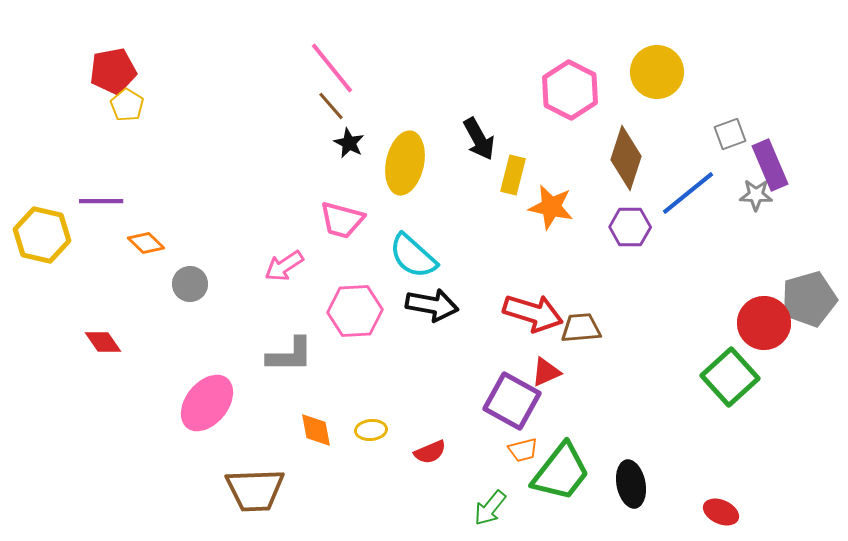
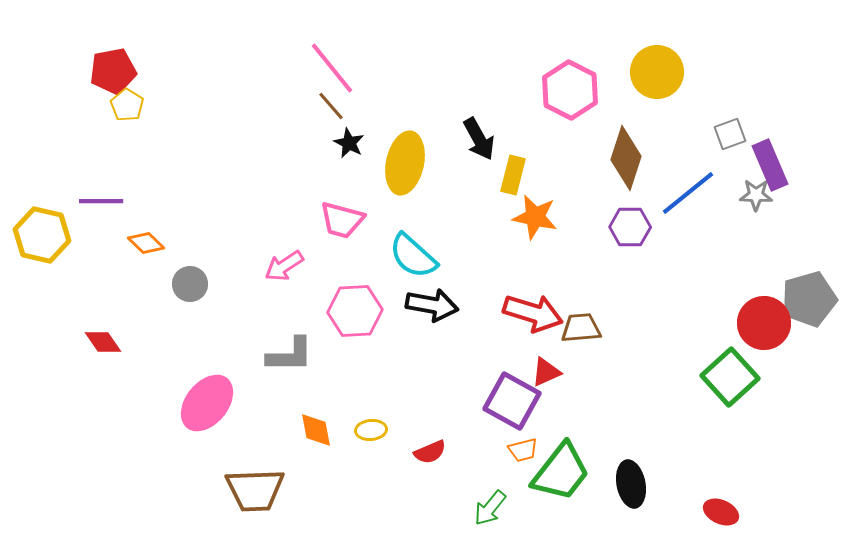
orange star at (551, 207): moved 16 px left, 10 px down
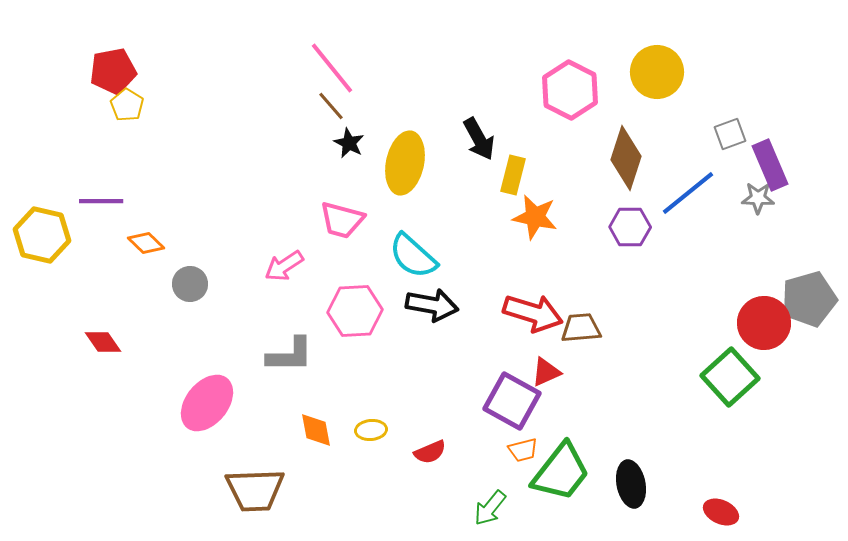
gray star at (756, 195): moved 2 px right, 3 px down
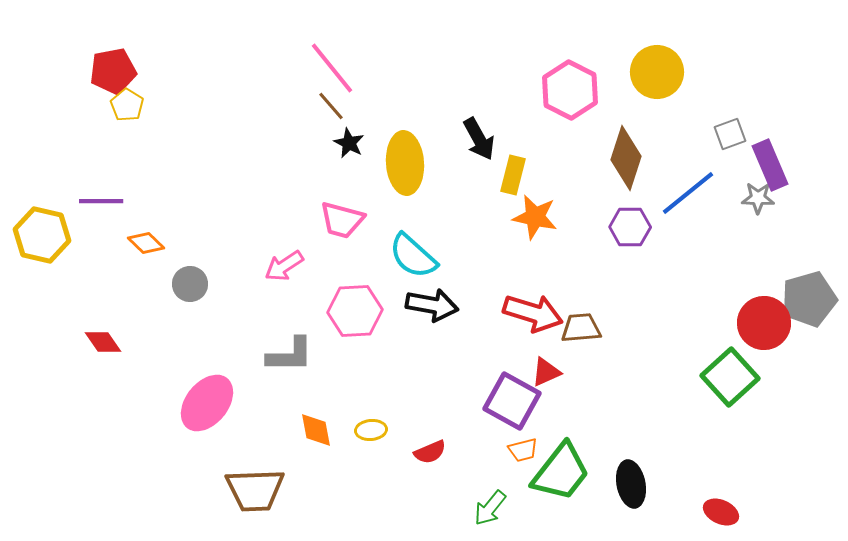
yellow ellipse at (405, 163): rotated 16 degrees counterclockwise
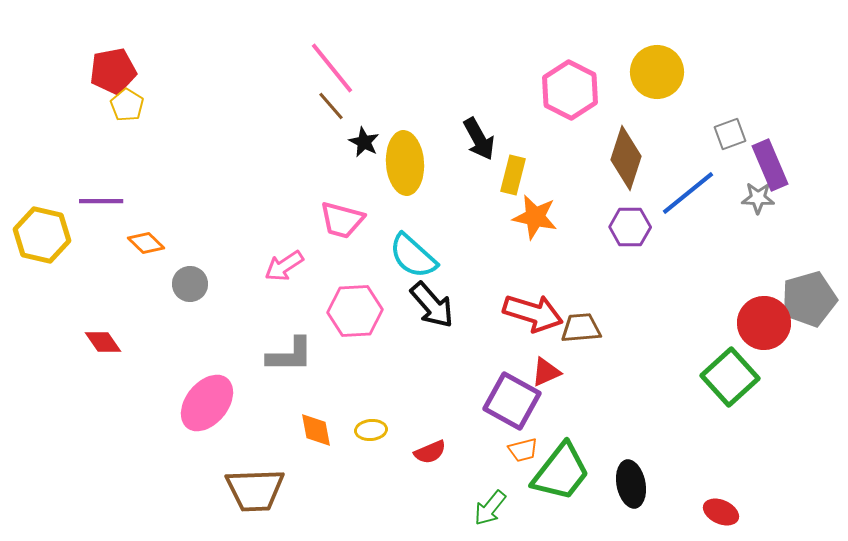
black star at (349, 143): moved 15 px right, 1 px up
black arrow at (432, 305): rotated 39 degrees clockwise
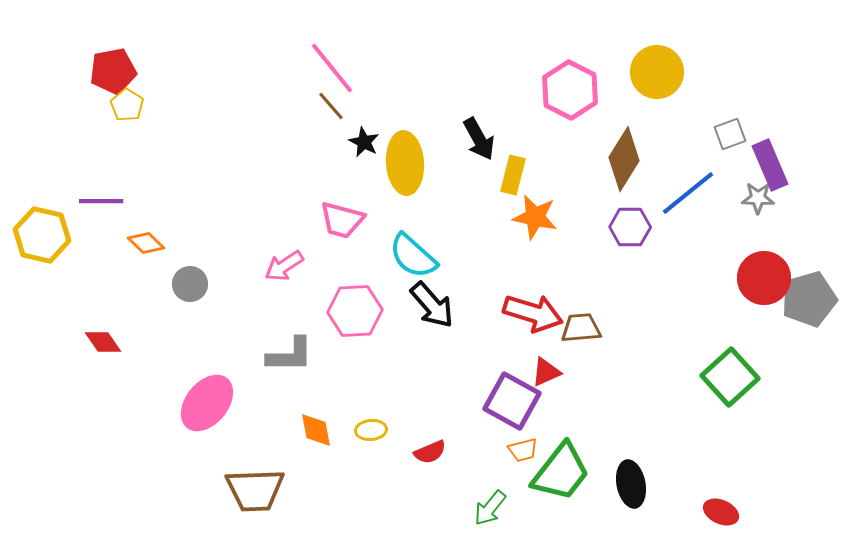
brown diamond at (626, 158): moved 2 px left, 1 px down; rotated 14 degrees clockwise
red circle at (764, 323): moved 45 px up
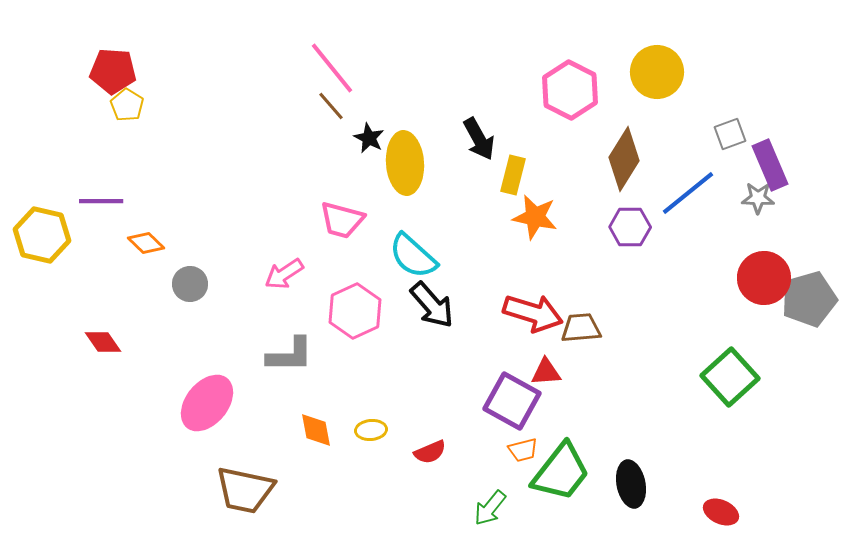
red pentagon at (113, 71): rotated 15 degrees clockwise
black star at (364, 142): moved 5 px right, 4 px up
pink arrow at (284, 266): moved 8 px down
pink hexagon at (355, 311): rotated 22 degrees counterclockwise
red triangle at (546, 372): rotated 20 degrees clockwise
brown trapezoid at (255, 490): moved 10 px left; rotated 14 degrees clockwise
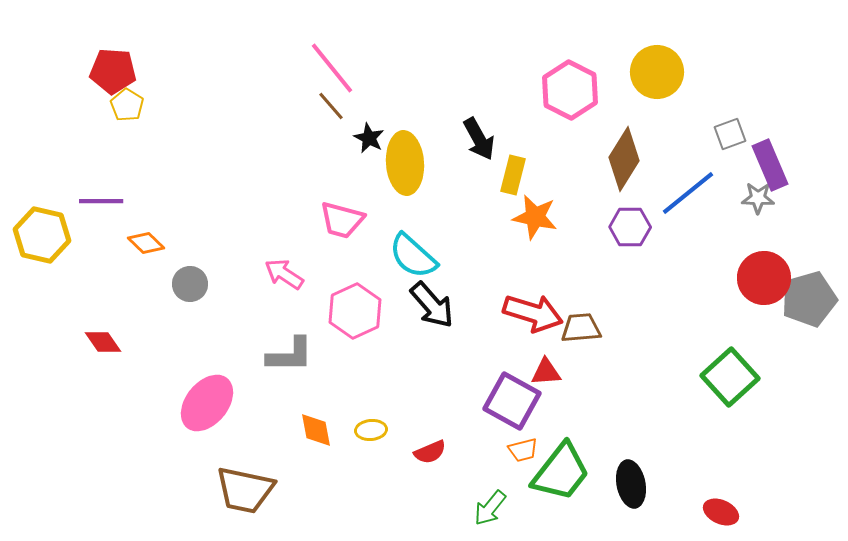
pink arrow at (284, 274): rotated 66 degrees clockwise
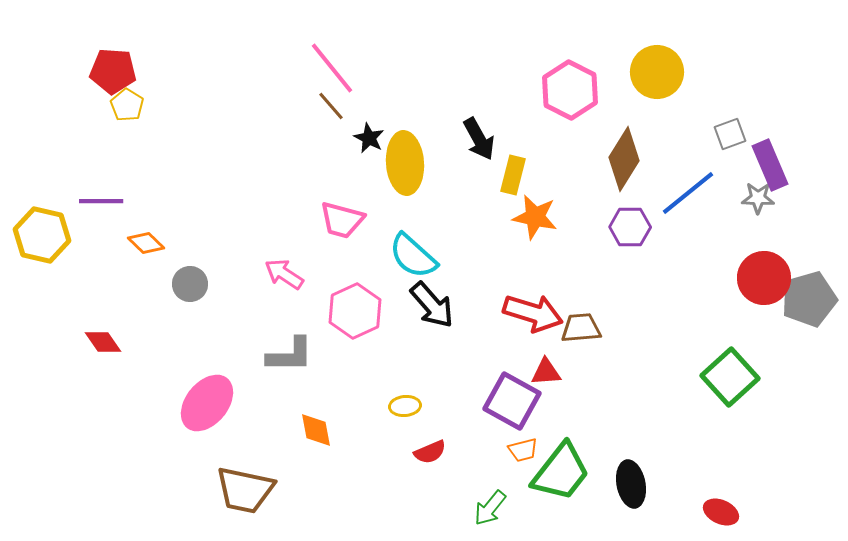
yellow ellipse at (371, 430): moved 34 px right, 24 px up
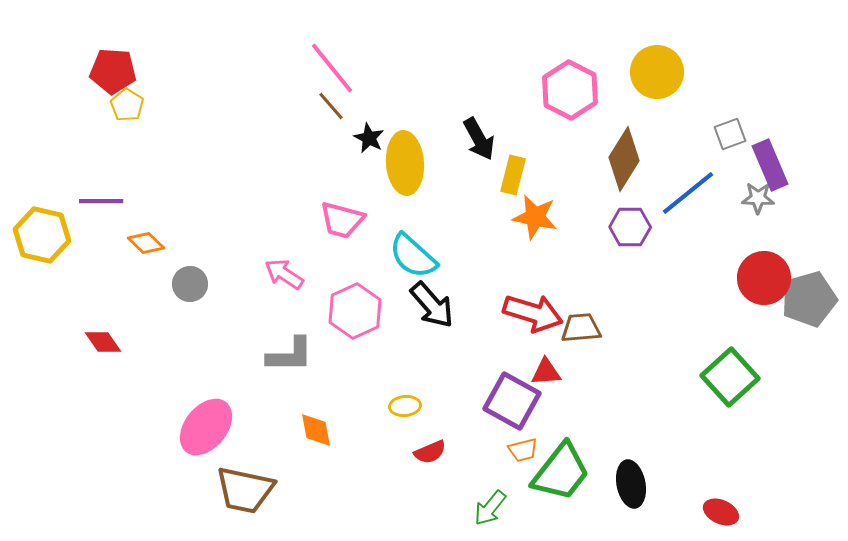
pink ellipse at (207, 403): moved 1 px left, 24 px down
